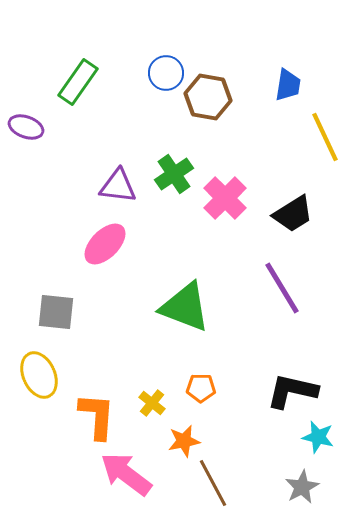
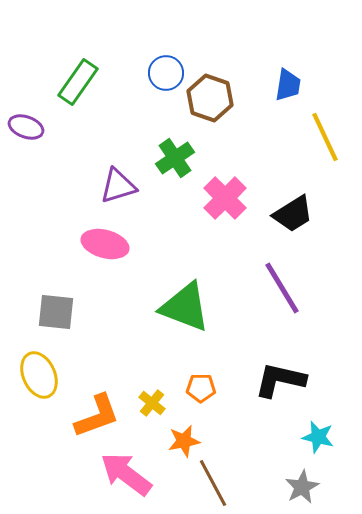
brown hexagon: moved 2 px right, 1 px down; rotated 9 degrees clockwise
green cross: moved 1 px right, 16 px up
purple triangle: rotated 24 degrees counterclockwise
pink ellipse: rotated 60 degrees clockwise
black L-shape: moved 12 px left, 11 px up
orange L-shape: rotated 66 degrees clockwise
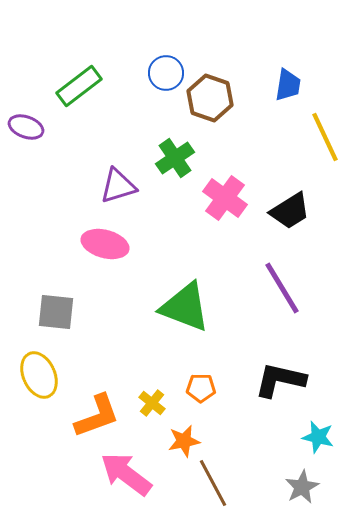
green rectangle: moved 1 px right, 4 px down; rotated 18 degrees clockwise
pink cross: rotated 9 degrees counterclockwise
black trapezoid: moved 3 px left, 3 px up
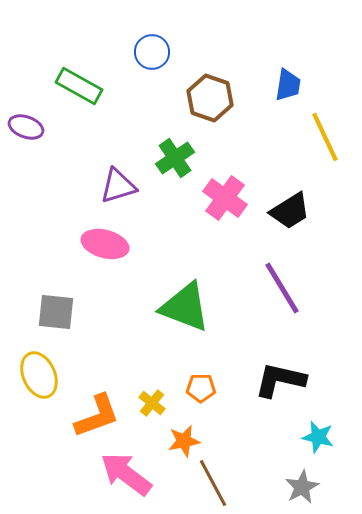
blue circle: moved 14 px left, 21 px up
green rectangle: rotated 66 degrees clockwise
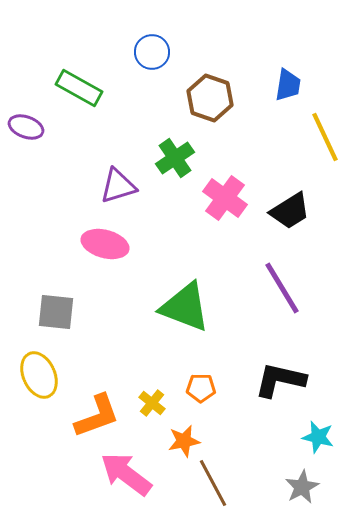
green rectangle: moved 2 px down
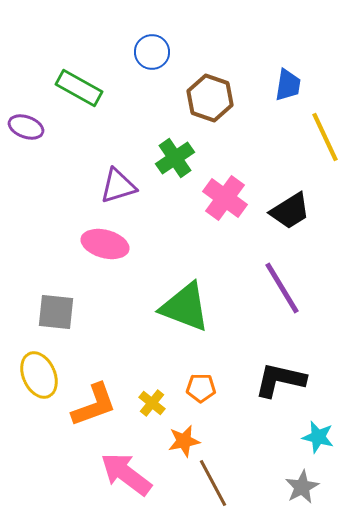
orange L-shape: moved 3 px left, 11 px up
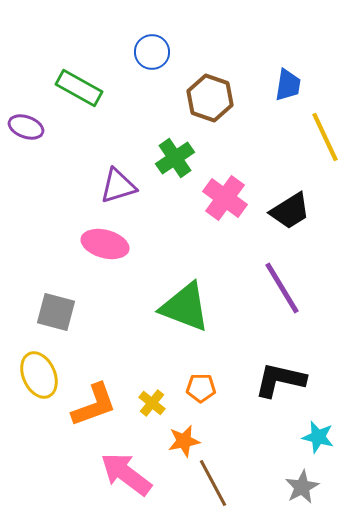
gray square: rotated 9 degrees clockwise
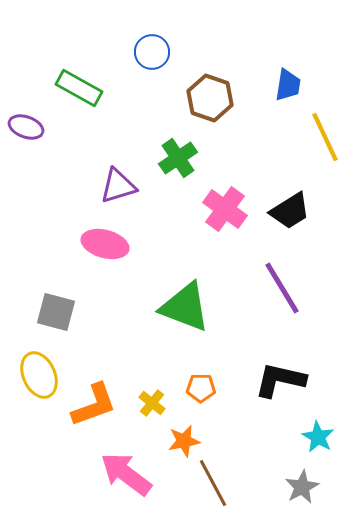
green cross: moved 3 px right
pink cross: moved 11 px down
cyan star: rotated 16 degrees clockwise
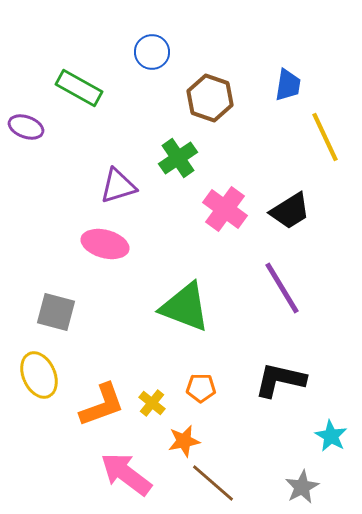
orange L-shape: moved 8 px right
cyan star: moved 13 px right, 1 px up
brown line: rotated 21 degrees counterclockwise
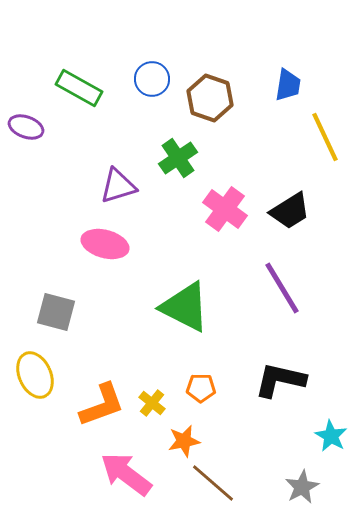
blue circle: moved 27 px down
green triangle: rotated 6 degrees clockwise
yellow ellipse: moved 4 px left
